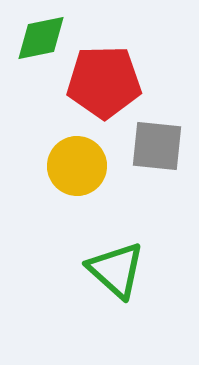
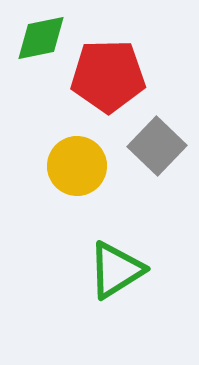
red pentagon: moved 4 px right, 6 px up
gray square: rotated 38 degrees clockwise
green triangle: rotated 46 degrees clockwise
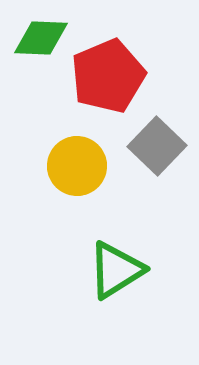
green diamond: rotated 14 degrees clockwise
red pentagon: rotated 22 degrees counterclockwise
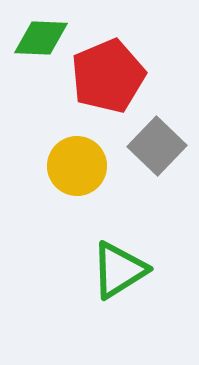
green triangle: moved 3 px right
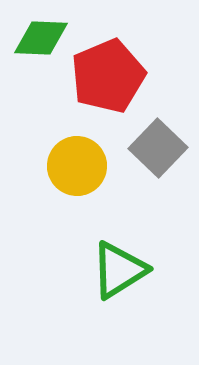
gray square: moved 1 px right, 2 px down
